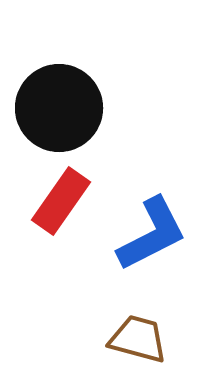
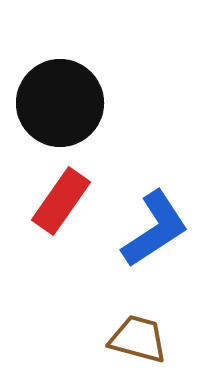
black circle: moved 1 px right, 5 px up
blue L-shape: moved 3 px right, 5 px up; rotated 6 degrees counterclockwise
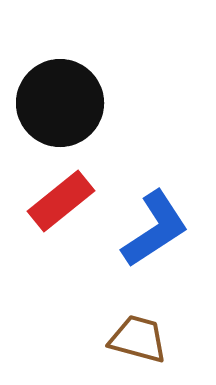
red rectangle: rotated 16 degrees clockwise
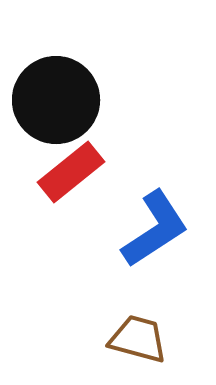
black circle: moved 4 px left, 3 px up
red rectangle: moved 10 px right, 29 px up
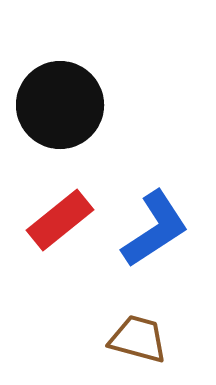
black circle: moved 4 px right, 5 px down
red rectangle: moved 11 px left, 48 px down
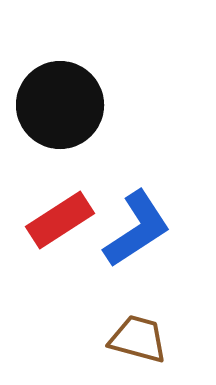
red rectangle: rotated 6 degrees clockwise
blue L-shape: moved 18 px left
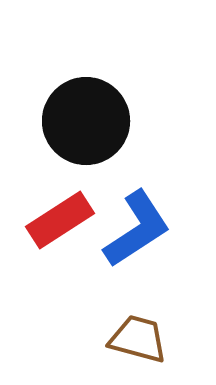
black circle: moved 26 px right, 16 px down
